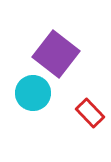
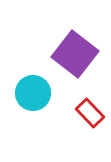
purple square: moved 19 px right
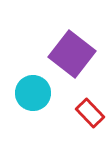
purple square: moved 3 px left
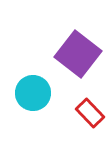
purple square: moved 6 px right
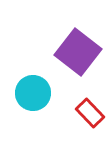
purple square: moved 2 px up
